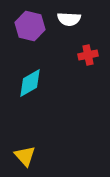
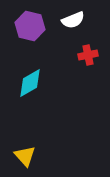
white semicircle: moved 4 px right, 1 px down; rotated 25 degrees counterclockwise
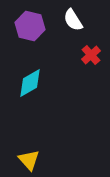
white semicircle: rotated 80 degrees clockwise
red cross: moved 3 px right; rotated 30 degrees counterclockwise
yellow triangle: moved 4 px right, 4 px down
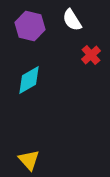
white semicircle: moved 1 px left
cyan diamond: moved 1 px left, 3 px up
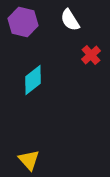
white semicircle: moved 2 px left
purple hexagon: moved 7 px left, 4 px up
cyan diamond: moved 4 px right; rotated 8 degrees counterclockwise
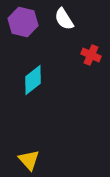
white semicircle: moved 6 px left, 1 px up
red cross: rotated 24 degrees counterclockwise
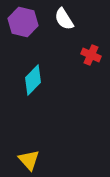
cyan diamond: rotated 8 degrees counterclockwise
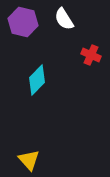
cyan diamond: moved 4 px right
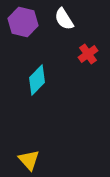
red cross: moved 3 px left, 1 px up; rotated 30 degrees clockwise
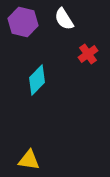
yellow triangle: rotated 40 degrees counterclockwise
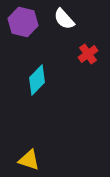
white semicircle: rotated 10 degrees counterclockwise
yellow triangle: rotated 10 degrees clockwise
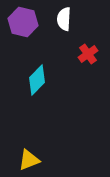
white semicircle: rotated 45 degrees clockwise
yellow triangle: rotated 40 degrees counterclockwise
